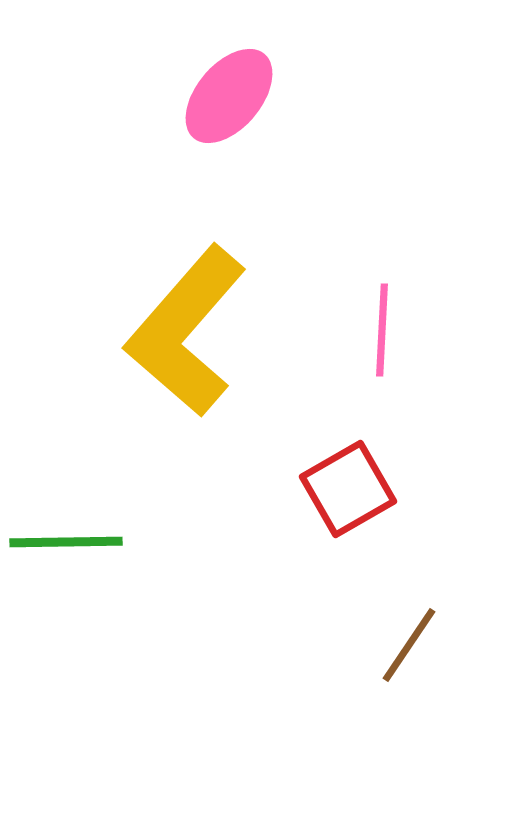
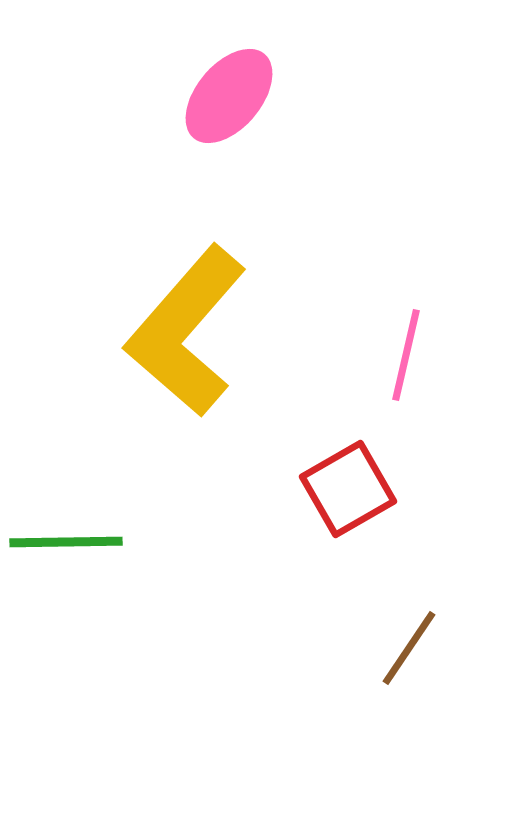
pink line: moved 24 px right, 25 px down; rotated 10 degrees clockwise
brown line: moved 3 px down
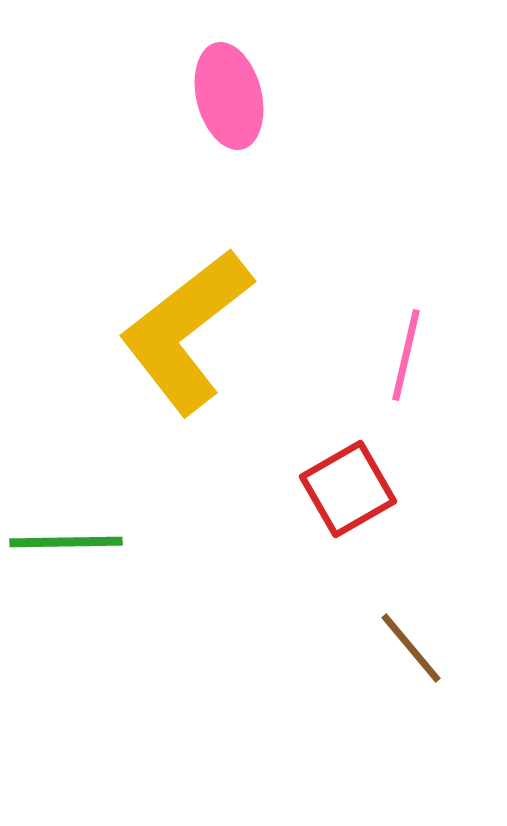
pink ellipse: rotated 54 degrees counterclockwise
yellow L-shape: rotated 11 degrees clockwise
brown line: moved 2 px right; rotated 74 degrees counterclockwise
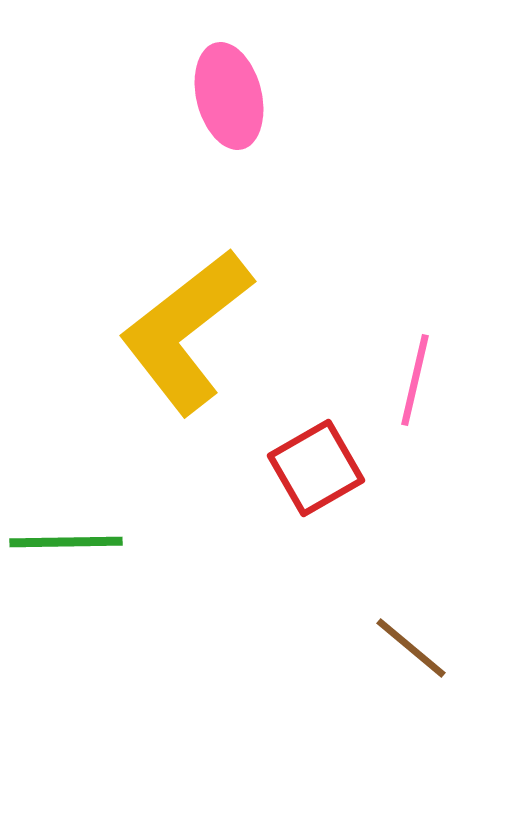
pink line: moved 9 px right, 25 px down
red square: moved 32 px left, 21 px up
brown line: rotated 10 degrees counterclockwise
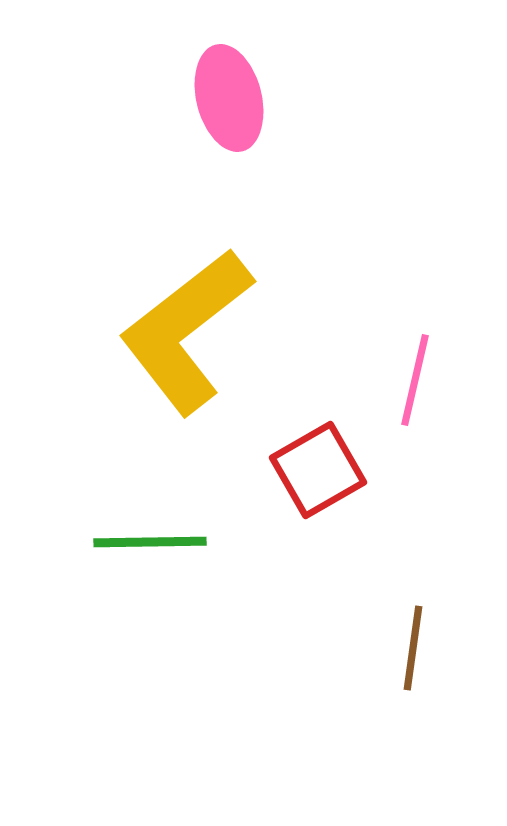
pink ellipse: moved 2 px down
red square: moved 2 px right, 2 px down
green line: moved 84 px right
brown line: moved 2 px right; rotated 58 degrees clockwise
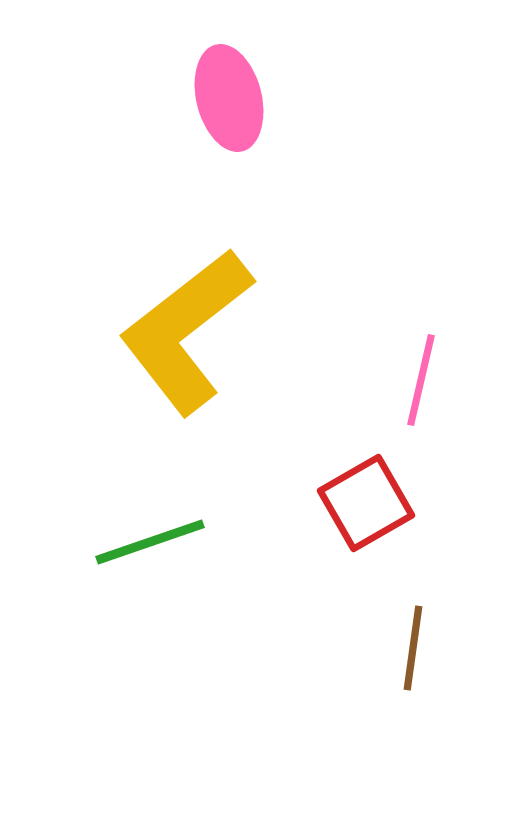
pink line: moved 6 px right
red square: moved 48 px right, 33 px down
green line: rotated 18 degrees counterclockwise
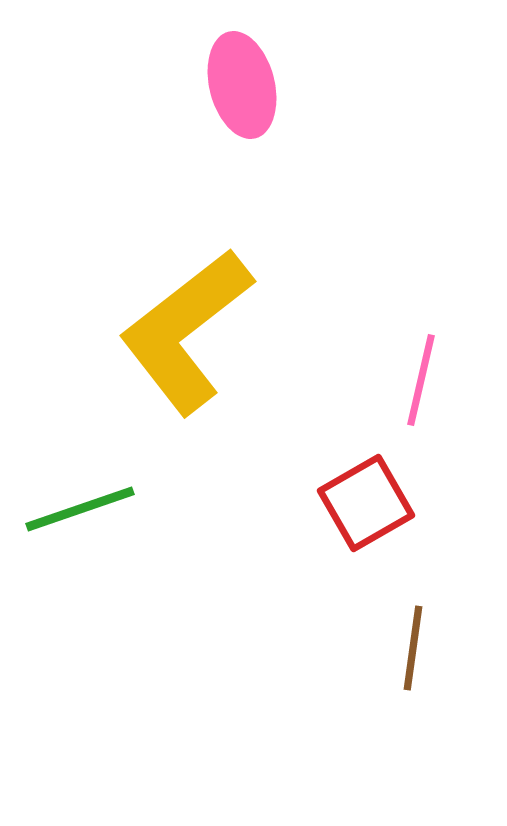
pink ellipse: moved 13 px right, 13 px up
green line: moved 70 px left, 33 px up
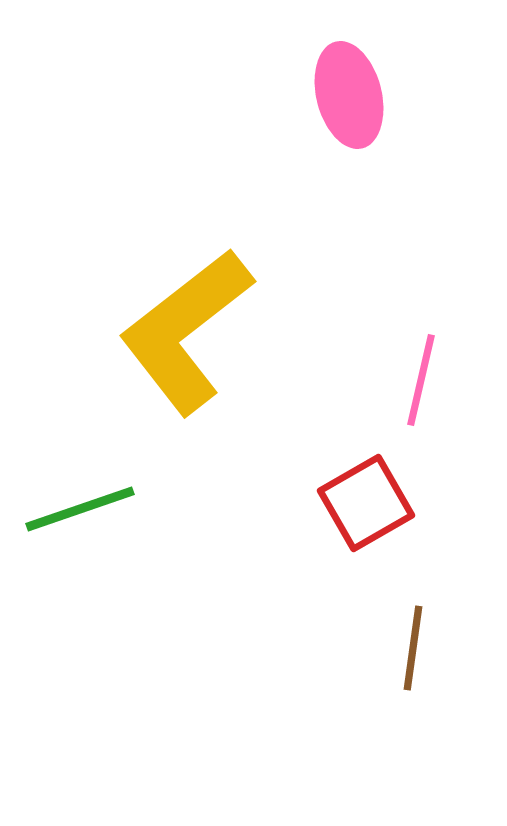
pink ellipse: moved 107 px right, 10 px down
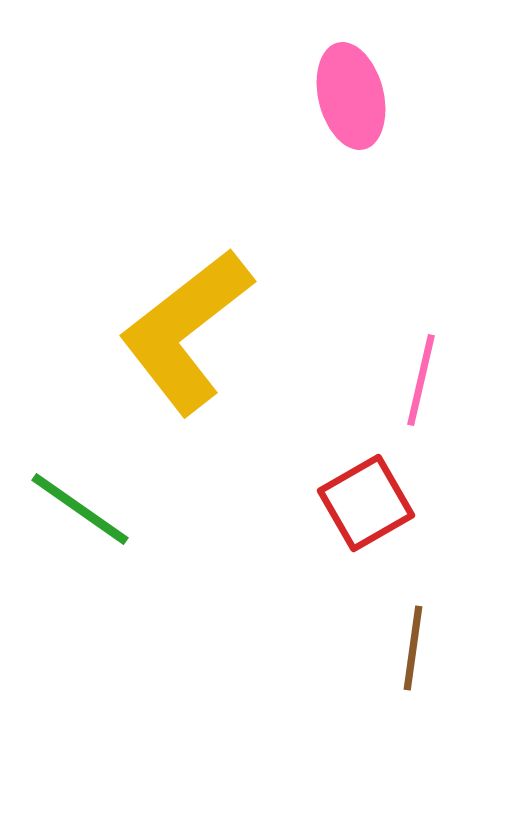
pink ellipse: moved 2 px right, 1 px down
green line: rotated 54 degrees clockwise
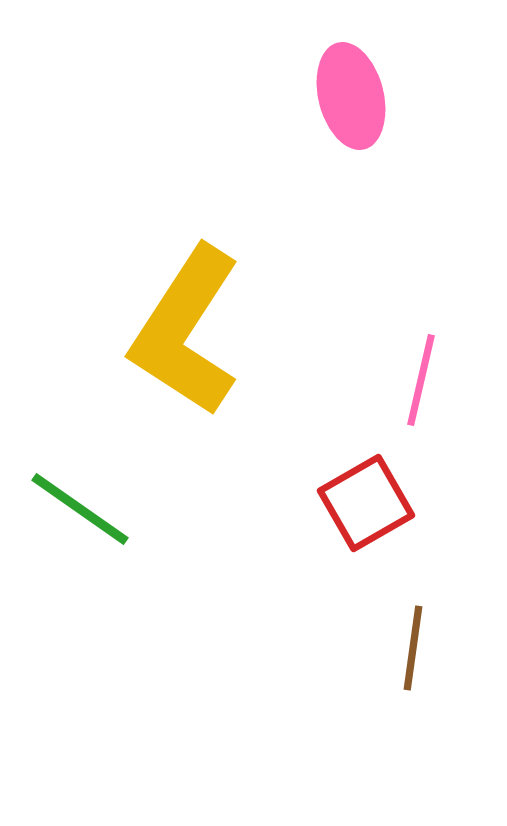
yellow L-shape: rotated 19 degrees counterclockwise
